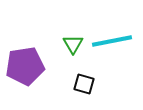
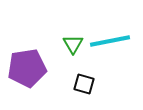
cyan line: moved 2 px left
purple pentagon: moved 2 px right, 2 px down
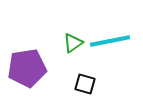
green triangle: moved 1 px up; rotated 25 degrees clockwise
black square: moved 1 px right
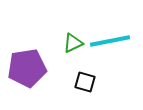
green triangle: rotated 10 degrees clockwise
black square: moved 2 px up
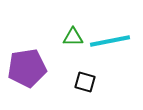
green triangle: moved 6 px up; rotated 25 degrees clockwise
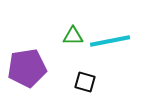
green triangle: moved 1 px up
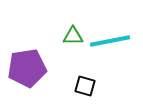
black square: moved 4 px down
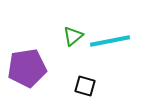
green triangle: rotated 40 degrees counterclockwise
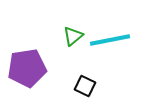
cyan line: moved 1 px up
black square: rotated 10 degrees clockwise
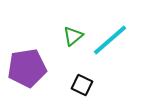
cyan line: rotated 30 degrees counterclockwise
black square: moved 3 px left, 1 px up
